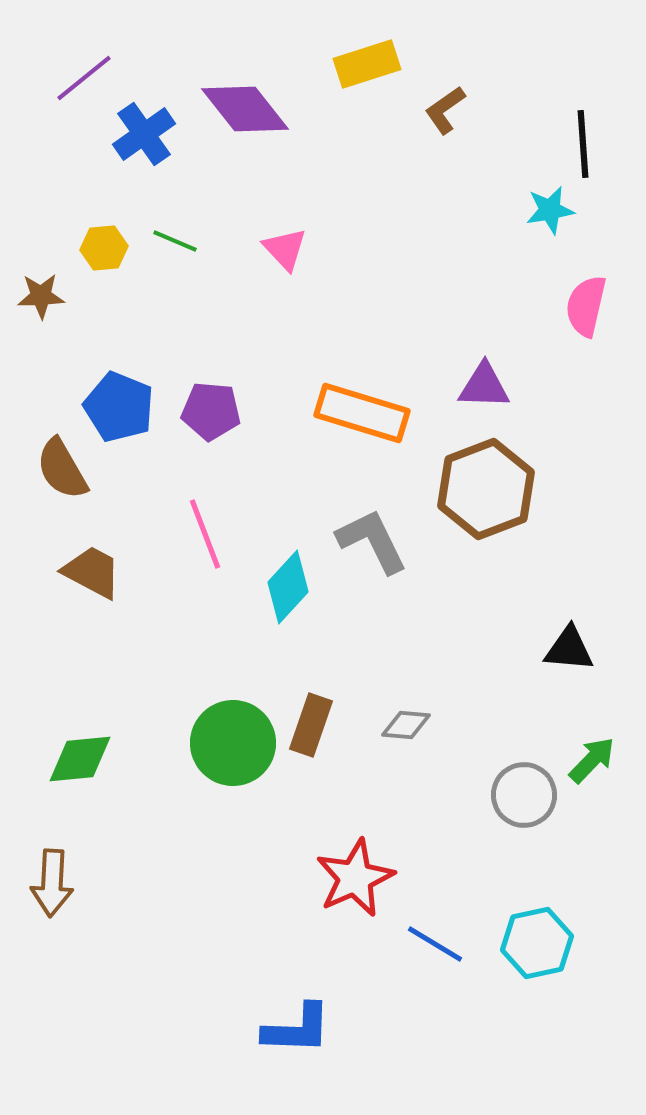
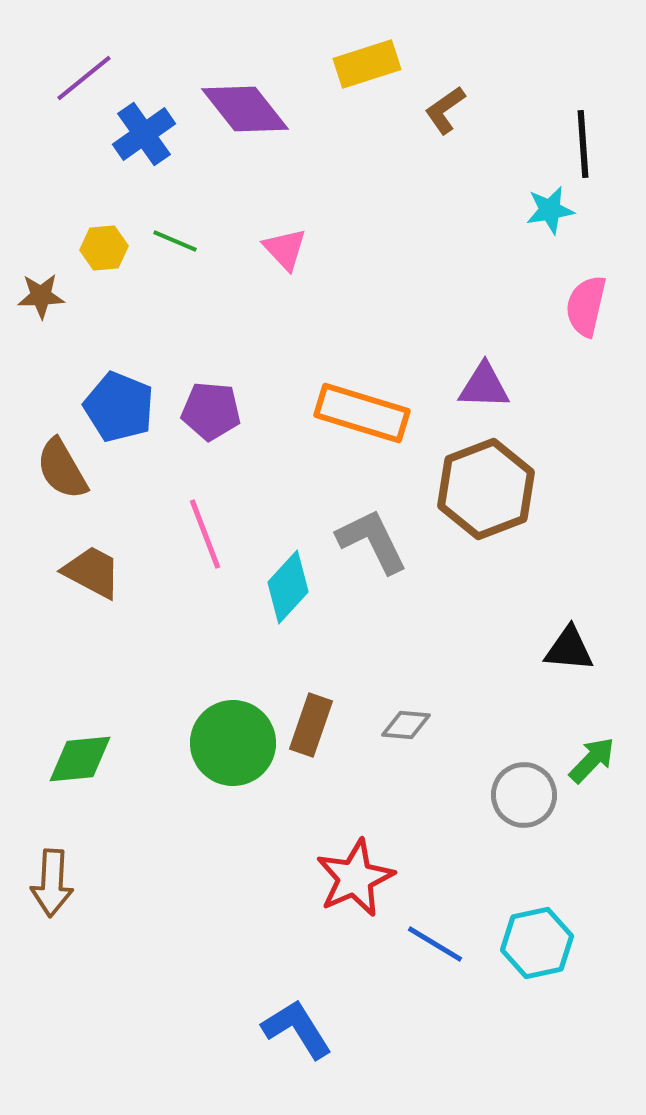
blue L-shape: rotated 124 degrees counterclockwise
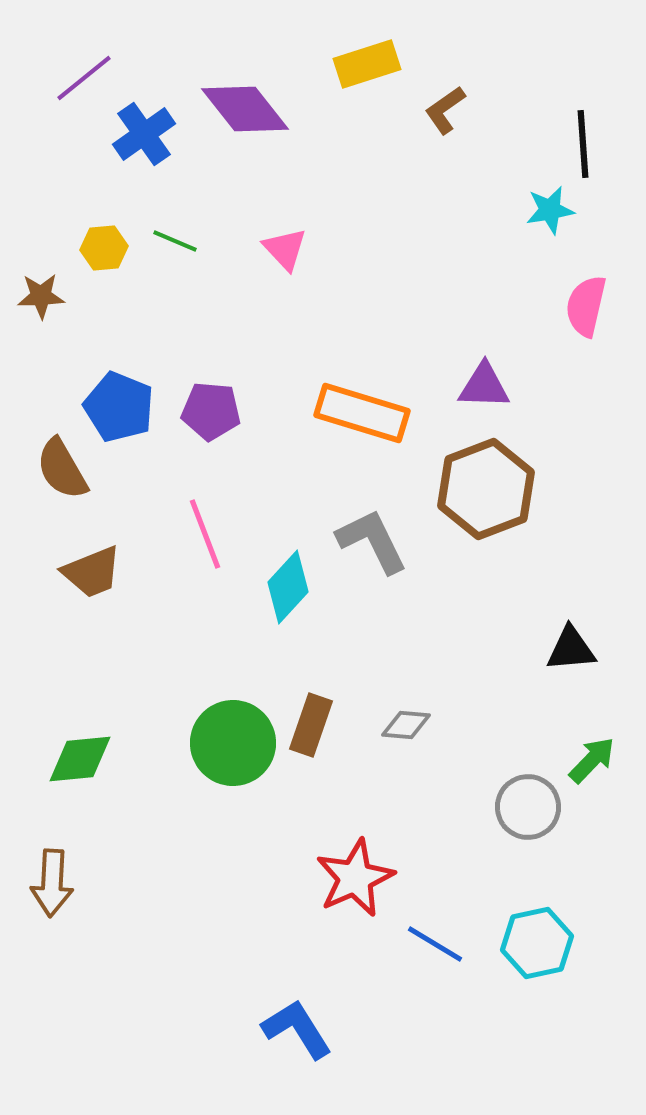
brown trapezoid: rotated 130 degrees clockwise
black triangle: moved 2 px right; rotated 10 degrees counterclockwise
gray circle: moved 4 px right, 12 px down
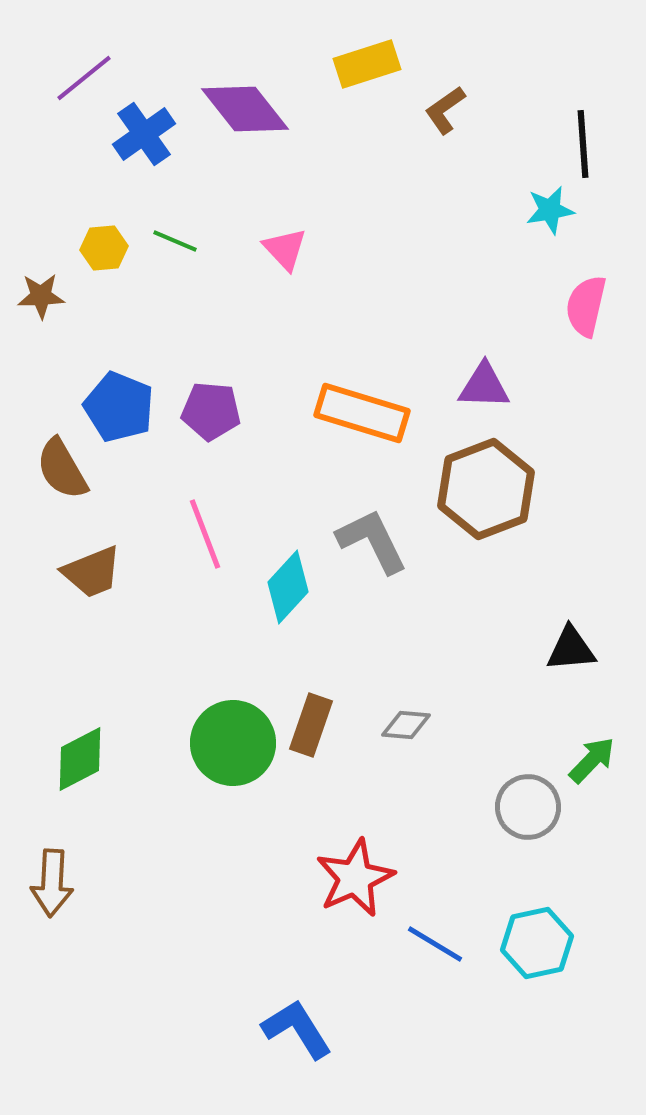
green diamond: rotated 22 degrees counterclockwise
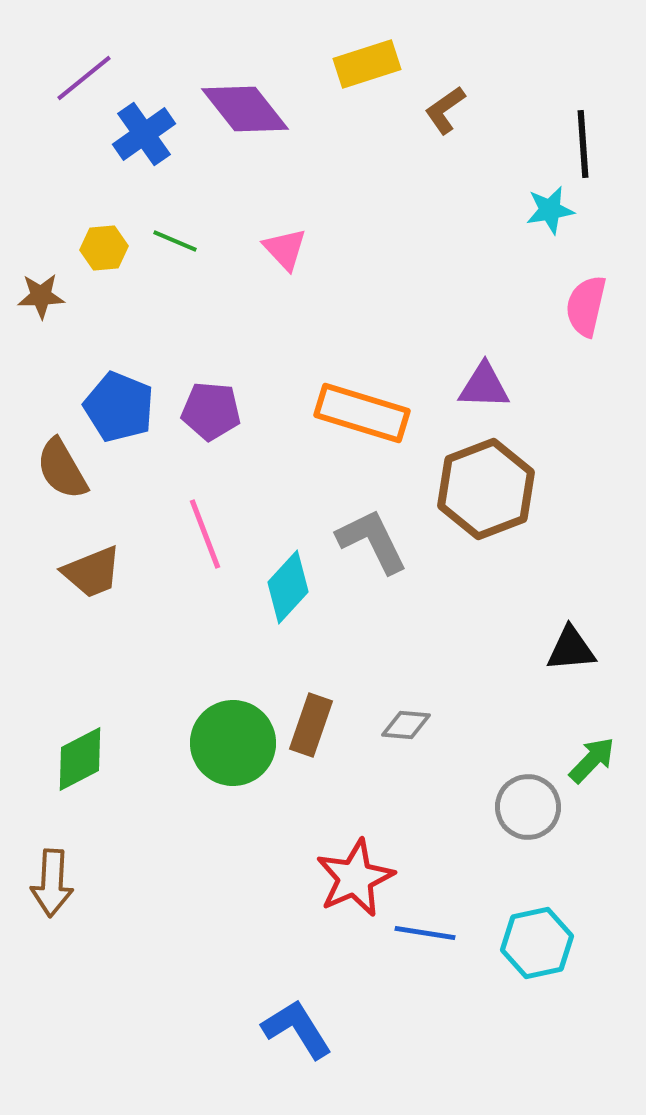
blue line: moved 10 px left, 11 px up; rotated 22 degrees counterclockwise
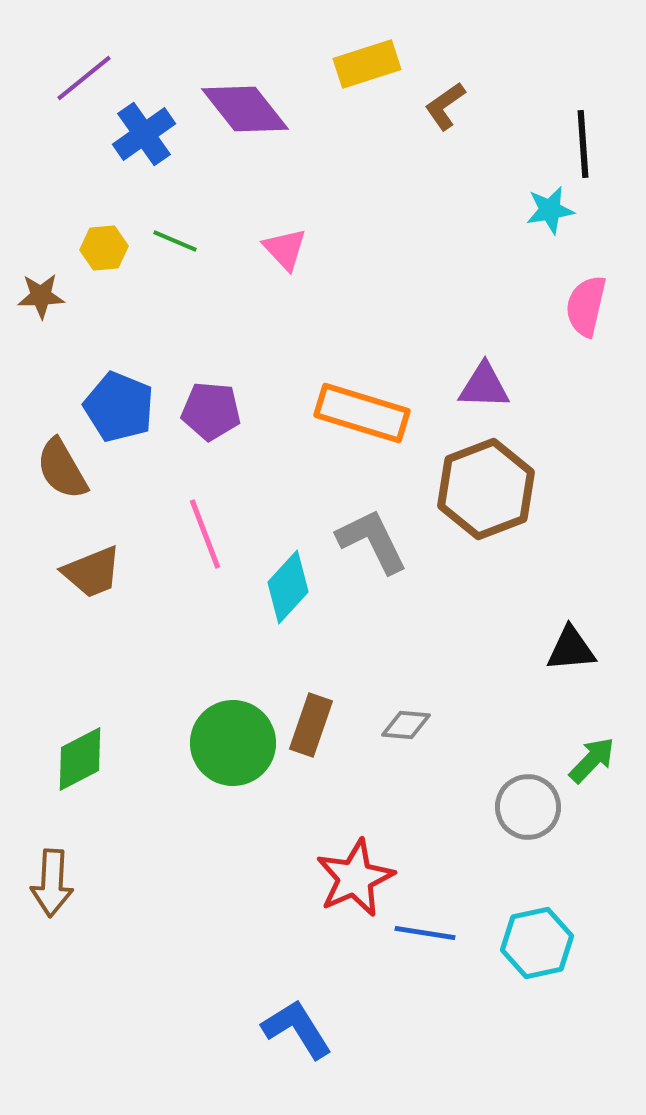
brown L-shape: moved 4 px up
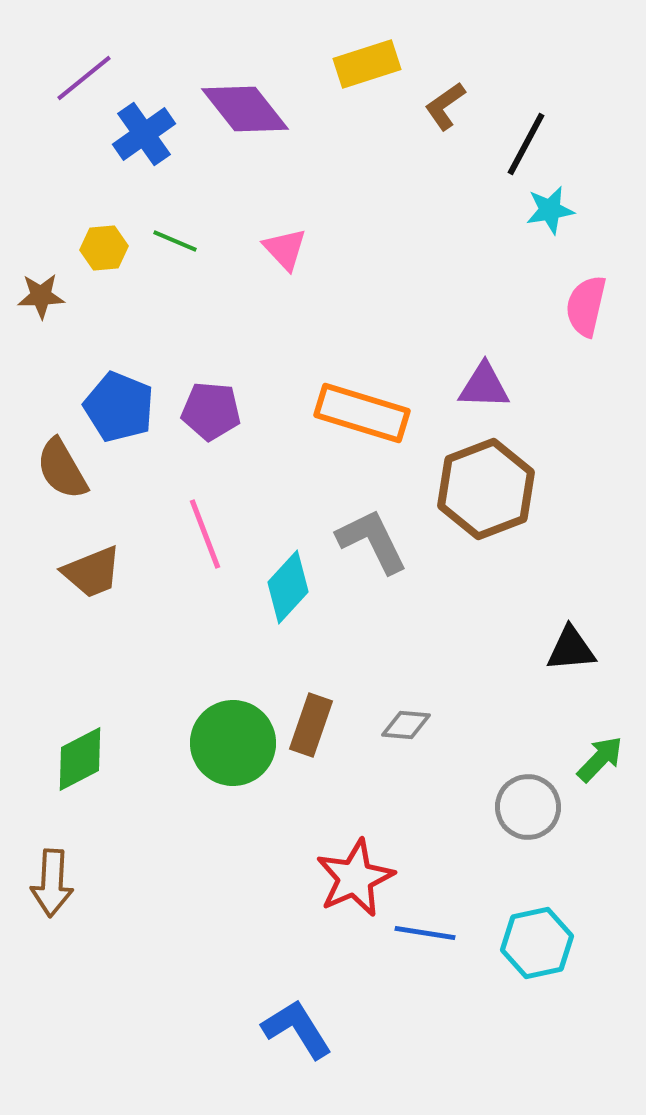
black line: moved 57 px left; rotated 32 degrees clockwise
green arrow: moved 8 px right, 1 px up
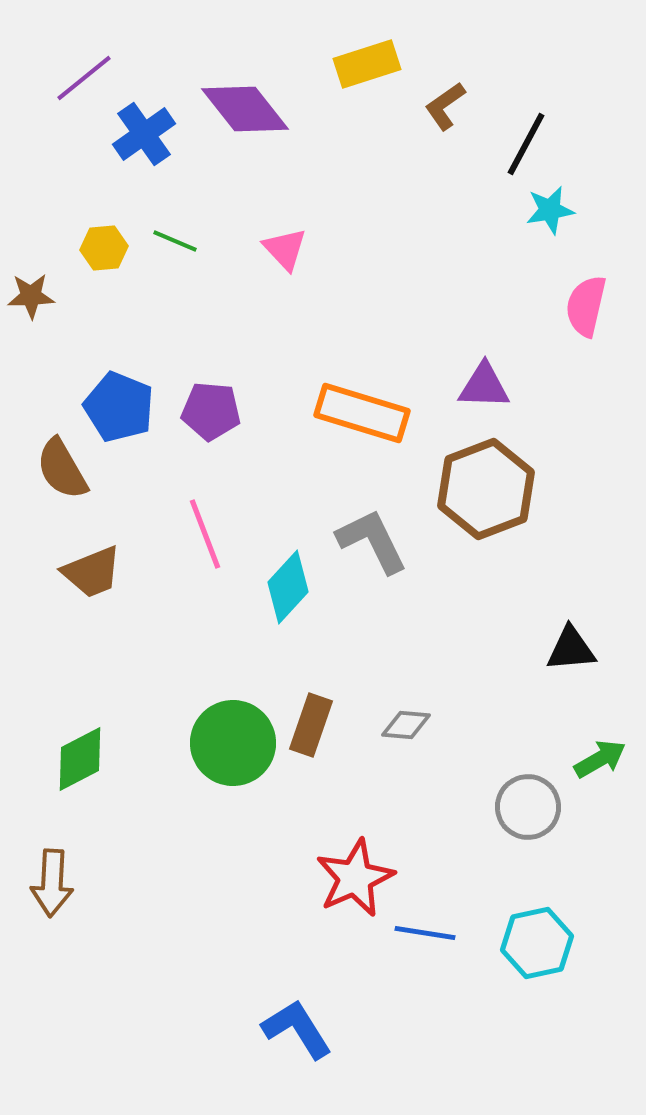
brown star: moved 10 px left
green arrow: rotated 16 degrees clockwise
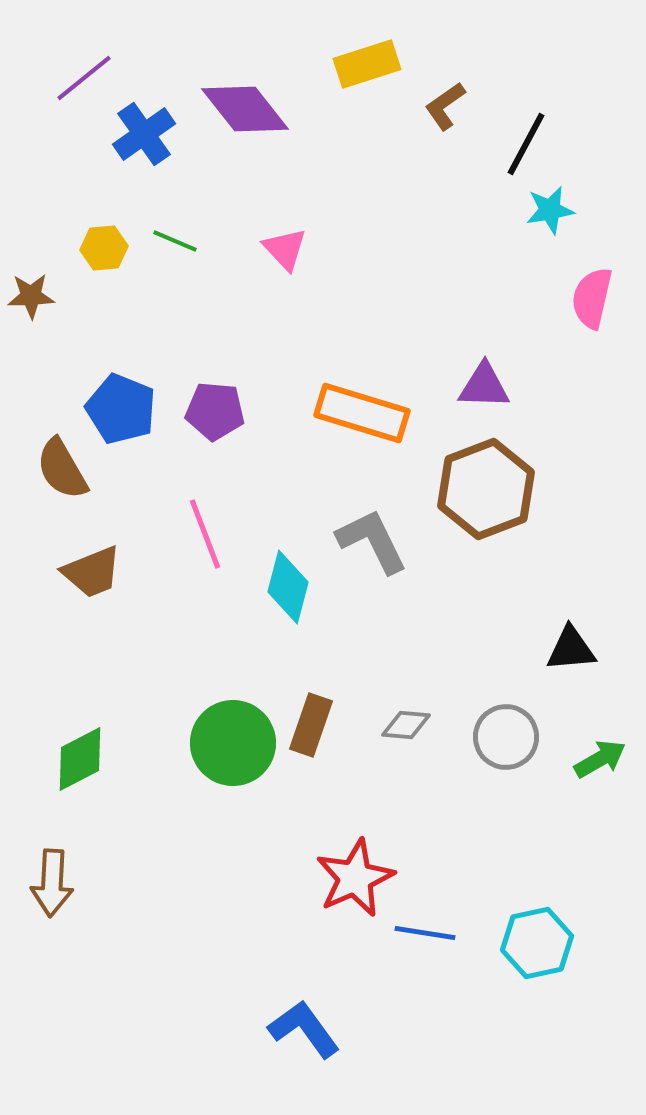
pink semicircle: moved 6 px right, 8 px up
blue pentagon: moved 2 px right, 2 px down
purple pentagon: moved 4 px right
cyan diamond: rotated 28 degrees counterclockwise
gray circle: moved 22 px left, 70 px up
blue L-shape: moved 7 px right; rotated 4 degrees counterclockwise
